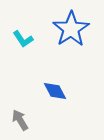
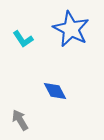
blue star: rotated 12 degrees counterclockwise
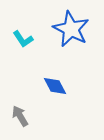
blue diamond: moved 5 px up
gray arrow: moved 4 px up
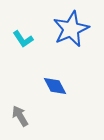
blue star: rotated 21 degrees clockwise
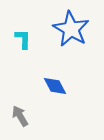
blue star: rotated 18 degrees counterclockwise
cyan L-shape: rotated 145 degrees counterclockwise
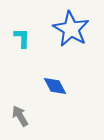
cyan L-shape: moved 1 px left, 1 px up
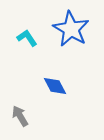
cyan L-shape: moved 5 px right; rotated 35 degrees counterclockwise
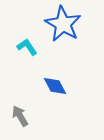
blue star: moved 8 px left, 5 px up
cyan L-shape: moved 9 px down
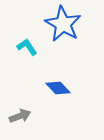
blue diamond: moved 3 px right, 2 px down; rotated 15 degrees counterclockwise
gray arrow: rotated 100 degrees clockwise
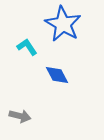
blue diamond: moved 1 px left, 13 px up; rotated 15 degrees clockwise
gray arrow: rotated 35 degrees clockwise
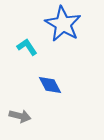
blue diamond: moved 7 px left, 10 px down
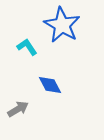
blue star: moved 1 px left, 1 px down
gray arrow: moved 2 px left, 7 px up; rotated 45 degrees counterclockwise
